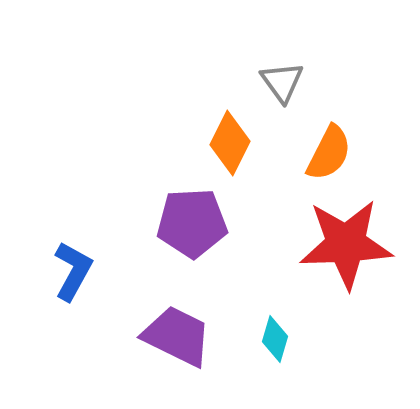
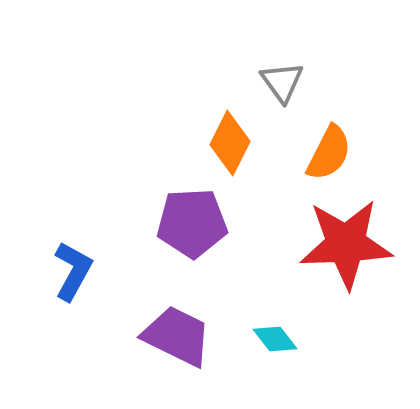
cyan diamond: rotated 54 degrees counterclockwise
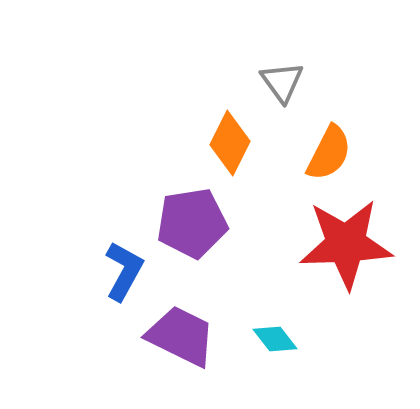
purple pentagon: rotated 6 degrees counterclockwise
blue L-shape: moved 51 px right
purple trapezoid: moved 4 px right
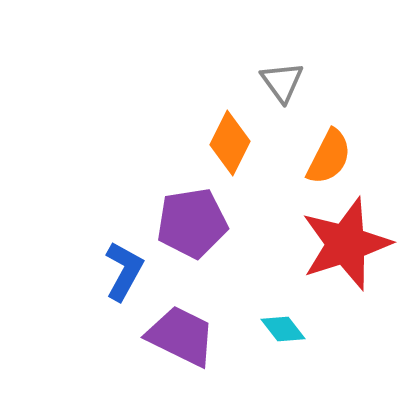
orange semicircle: moved 4 px down
red star: rotated 16 degrees counterclockwise
cyan diamond: moved 8 px right, 10 px up
